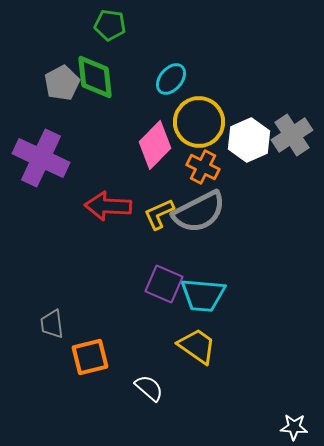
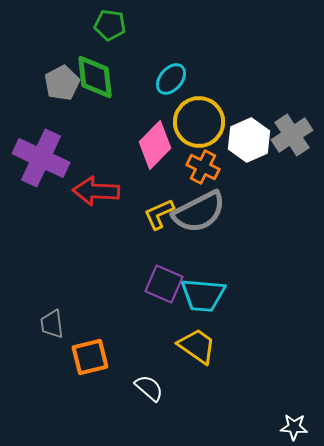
red arrow: moved 12 px left, 15 px up
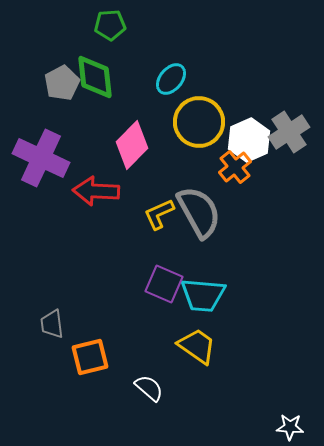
green pentagon: rotated 12 degrees counterclockwise
gray cross: moved 3 px left, 3 px up
pink diamond: moved 23 px left
orange cross: moved 32 px right; rotated 24 degrees clockwise
gray semicircle: rotated 92 degrees counterclockwise
white star: moved 4 px left
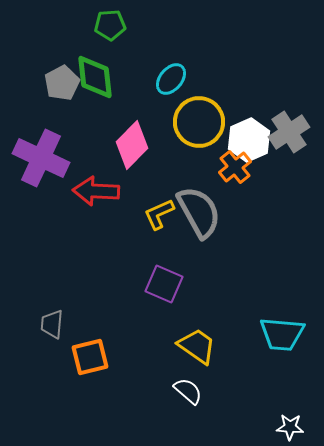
cyan trapezoid: moved 79 px right, 39 px down
gray trapezoid: rotated 12 degrees clockwise
white semicircle: moved 39 px right, 3 px down
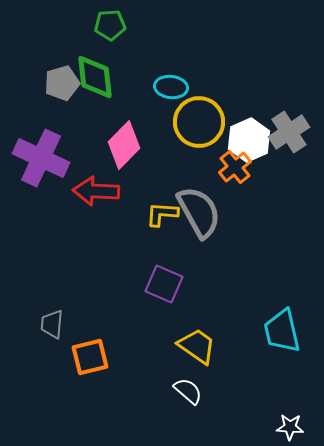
cyan ellipse: moved 8 px down; rotated 56 degrees clockwise
gray pentagon: rotated 12 degrees clockwise
pink diamond: moved 8 px left
yellow L-shape: moved 3 px right; rotated 28 degrees clockwise
cyan trapezoid: moved 3 px up; rotated 72 degrees clockwise
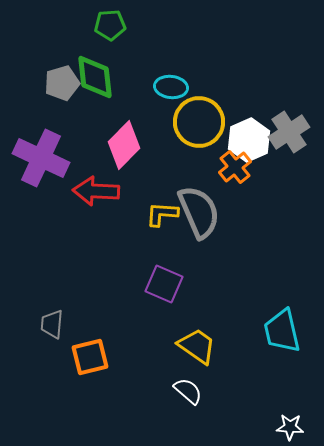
gray semicircle: rotated 6 degrees clockwise
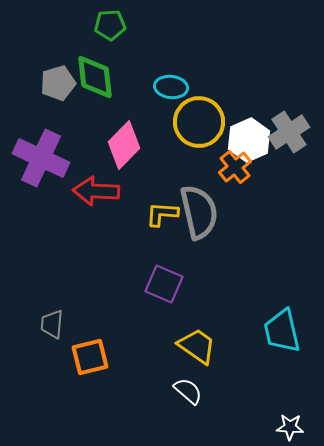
gray pentagon: moved 4 px left
gray semicircle: rotated 10 degrees clockwise
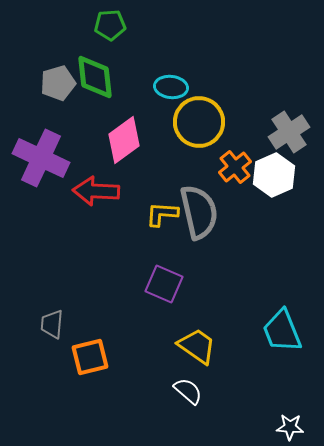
white hexagon: moved 25 px right, 35 px down
pink diamond: moved 5 px up; rotated 9 degrees clockwise
cyan trapezoid: rotated 9 degrees counterclockwise
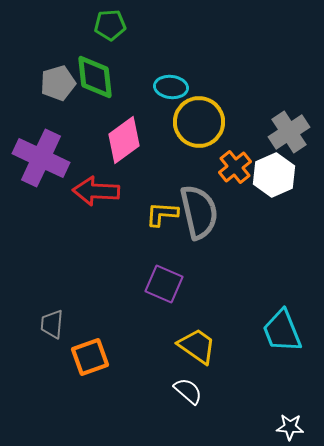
orange square: rotated 6 degrees counterclockwise
